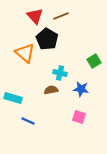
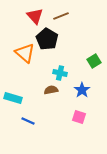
blue star: moved 1 px right, 1 px down; rotated 28 degrees clockwise
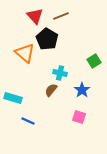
brown semicircle: rotated 40 degrees counterclockwise
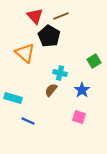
black pentagon: moved 2 px right, 3 px up
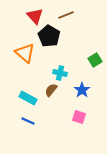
brown line: moved 5 px right, 1 px up
green square: moved 1 px right, 1 px up
cyan rectangle: moved 15 px right; rotated 12 degrees clockwise
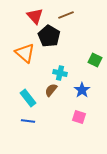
green square: rotated 32 degrees counterclockwise
cyan rectangle: rotated 24 degrees clockwise
blue line: rotated 16 degrees counterclockwise
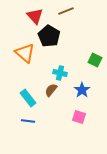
brown line: moved 4 px up
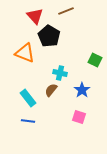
orange triangle: rotated 20 degrees counterclockwise
